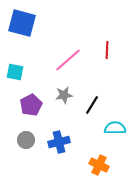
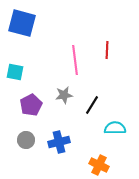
pink line: moved 7 px right; rotated 56 degrees counterclockwise
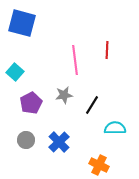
cyan square: rotated 30 degrees clockwise
purple pentagon: moved 2 px up
blue cross: rotated 30 degrees counterclockwise
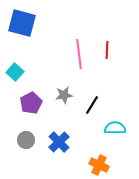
pink line: moved 4 px right, 6 px up
